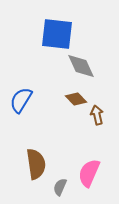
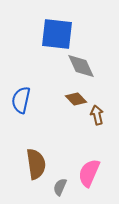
blue semicircle: rotated 20 degrees counterclockwise
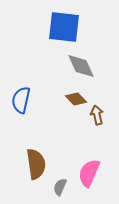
blue square: moved 7 px right, 7 px up
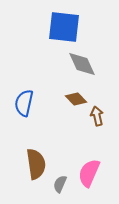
gray diamond: moved 1 px right, 2 px up
blue semicircle: moved 3 px right, 3 px down
brown arrow: moved 1 px down
gray semicircle: moved 3 px up
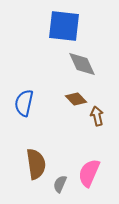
blue square: moved 1 px up
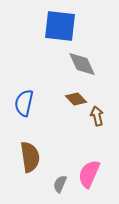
blue square: moved 4 px left
brown semicircle: moved 6 px left, 7 px up
pink semicircle: moved 1 px down
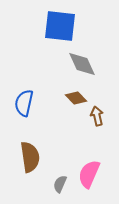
brown diamond: moved 1 px up
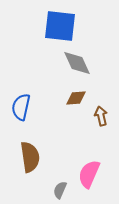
gray diamond: moved 5 px left, 1 px up
brown diamond: rotated 50 degrees counterclockwise
blue semicircle: moved 3 px left, 4 px down
brown arrow: moved 4 px right
gray semicircle: moved 6 px down
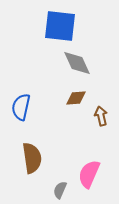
brown semicircle: moved 2 px right, 1 px down
